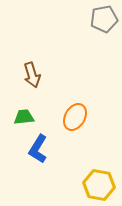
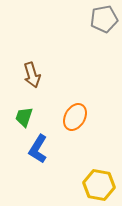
green trapezoid: rotated 65 degrees counterclockwise
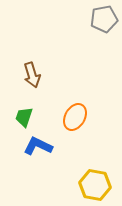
blue L-shape: moved 3 px up; rotated 84 degrees clockwise
yellow hexagon: moved 4 px left
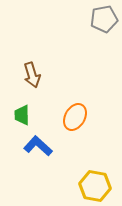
green trapezoid: moved 2 px left, 2 px up; rotated 20 degrees counterclockwise
blue L-shape: rotated 16 degrees clockwise
yellow hexagon: moved 1 px down
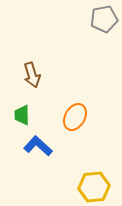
yellow hexagon: moved 1 px left, 1 px down; rotated 16 degrees counterclockwise
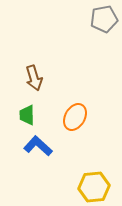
brown arrow: moved 2 px right, 3 px down
green trapezoid: moved 5 px right
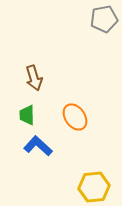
orange ellipse: rotated 64 degrees counterclockwise
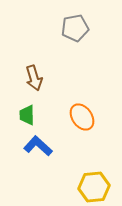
gray pentagon: moved 29 px left, 9 px down
orange ellipse: moved 7 px right
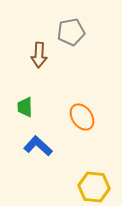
gray pentagon: moved 4 px left, 4 px down
brown arrow: moved 5 px right, 23 px up; rotated 20 degrees clockwise
green trapezoid: moved 2 px left, 8 px up
yellow hexagon: rotated 12 degrees clockwise
